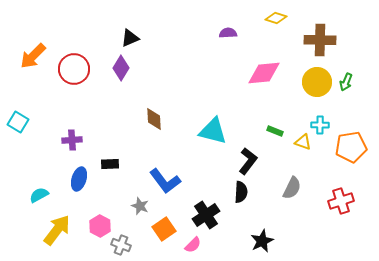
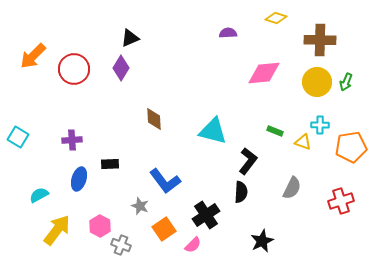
cyan square: moved 15 px down
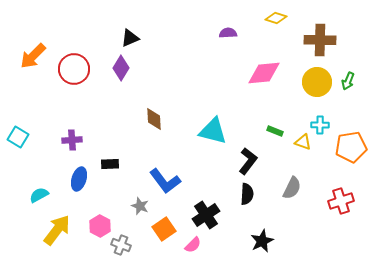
green arrow: moved 2 px right, 1 px up
black semicircle: moved 6 px right, 2 px down
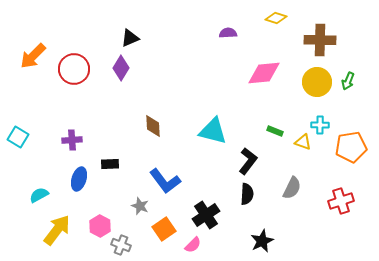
brown diamond: moved 1 px left, 7 px down
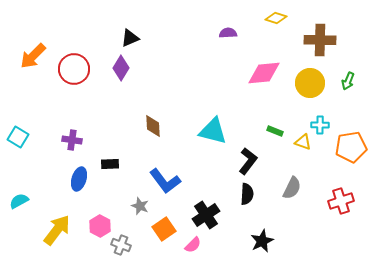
yellow circle: moved 7 px left, 1 px down
purple cross: rotated 12 degrees clockwise
cyan semicircle: moved 20 px left, 6 px down
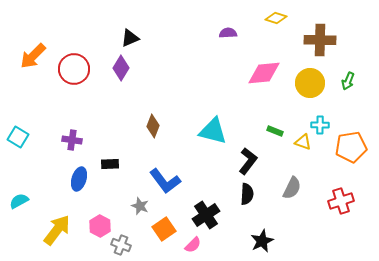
brown diamond: rotated 25 degrees clockwise
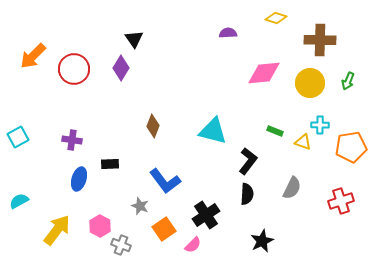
black triangle: moved 4 px right, 1 px down; rotated 42 degrees counterclockwise
cyan square: rotated 30 degrees clockwise
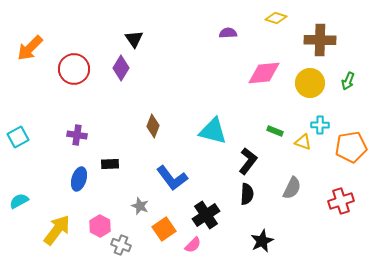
orange arrow: moved 3 px left, 8 px up
purple cross: moved 5 px right, 5 px up
blue L-shape: moved 7 px right, 3 px up
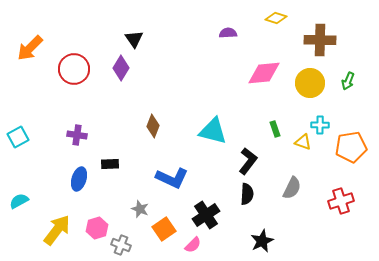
green rectangle: moved 2 px up; rotated 49 degrees clockwise
blue L-shape: rotated 28 degrees counterclockwise
gray star: moved 3 px down
pink hexagon: moved 3 px left, 2 px down; rotated 15 degrees clockwise
